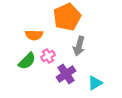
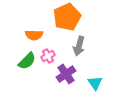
cyan triangle: rotated 35 degrees counterclockwise
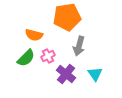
orange pentagon: rotated 16 degrees clockwise
orange semicircle: rotated 12 degrees clockwise
green semicircle: moved 1 px left, 3 px up
purple cross: rotated 18 degrees counterclockwise
cyan triangle: moved 9 px up
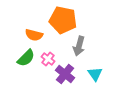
orange pentagon: moved 4 px left, 3 px down; rotated 20 degrees clockwise
pink cross: moved 3 px down; rotated 24 degrees counterclockwise
purple cross: moved 1 px left
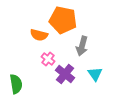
orange semicircle: moved 5 px right
gray arrow: moved 3 px right
green semicircle: moved 10 px left, 26 px down; rotated 54 degrees counterclockwise
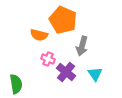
orange pentagon: rotated 12 degrees clockwise
pink cross: rotated 16 degrees counterclockwise
purple cross: moved 1 px right, 2 px up
